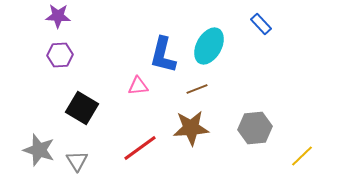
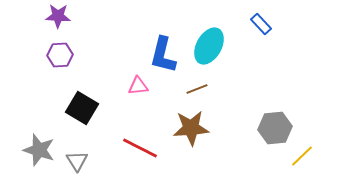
gray hexagon: moved 20 px right
red line: rotated 63 degrees clockwise
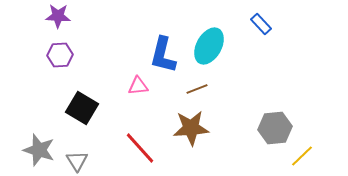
red line: rotated 21 degrees clockwise
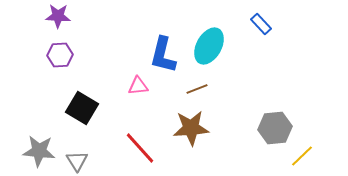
gray star: moved 1 px down; rotated 12 degrees counterclockwise
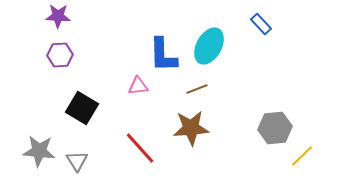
blue L-shape: rotated 15 degrees counterclockwise
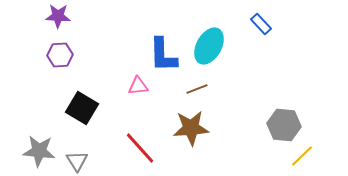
gray hexagon: moved 9 px right, 3 px up; rotated 12 degrees clockwise
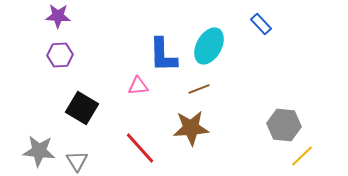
brown line: moved 2 px right
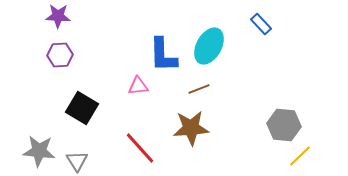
yellow line: moved 2 px left
